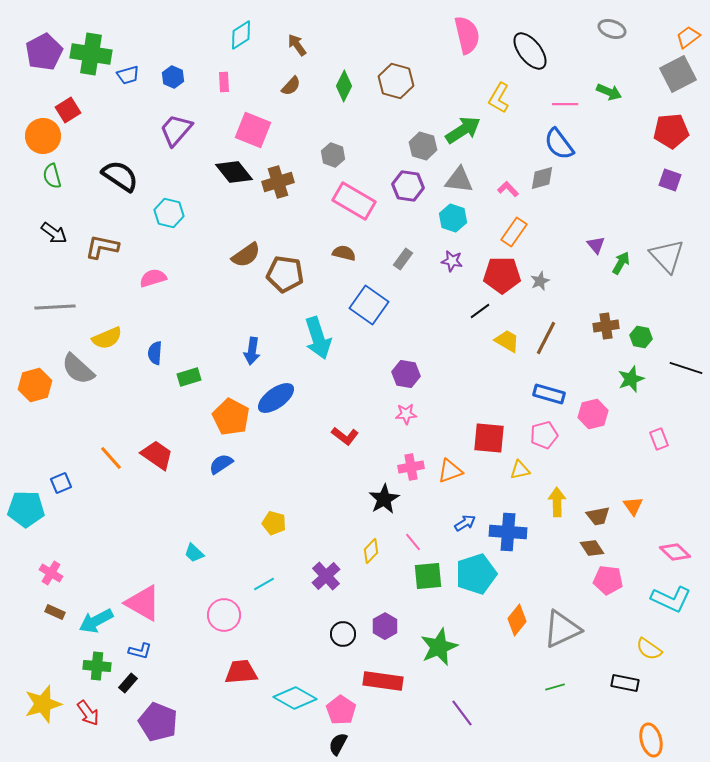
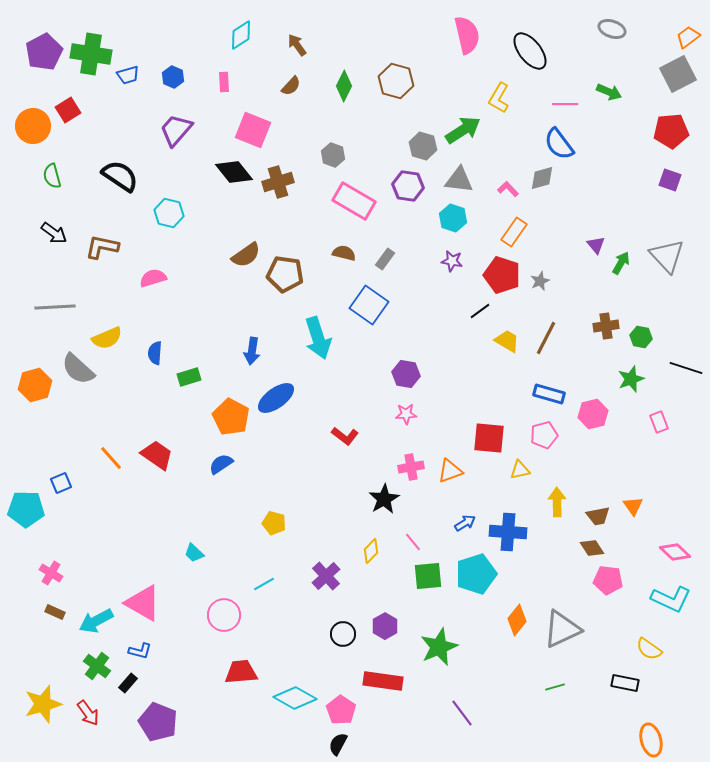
orange circle at (43, 136): moved 10 px left, 10 px up
gray rectangle at (403, 259): moved 18 px left
red pentagon at (502, 275): rotated 18 degrees clockwise
pink rectangle at (659, 439): moved 17 px up
green cross at (97, 666): rotated 32 degrees clockwise
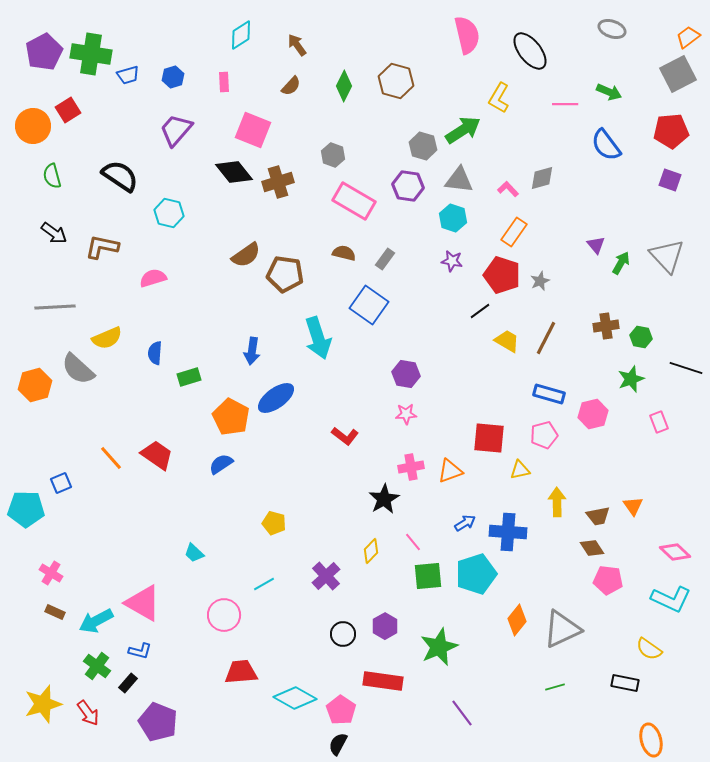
blue hexagon at (173, 77): rotated 20 degrees clockwise
blue semicircle at (559, 144): moved 47 px right, 1 px down
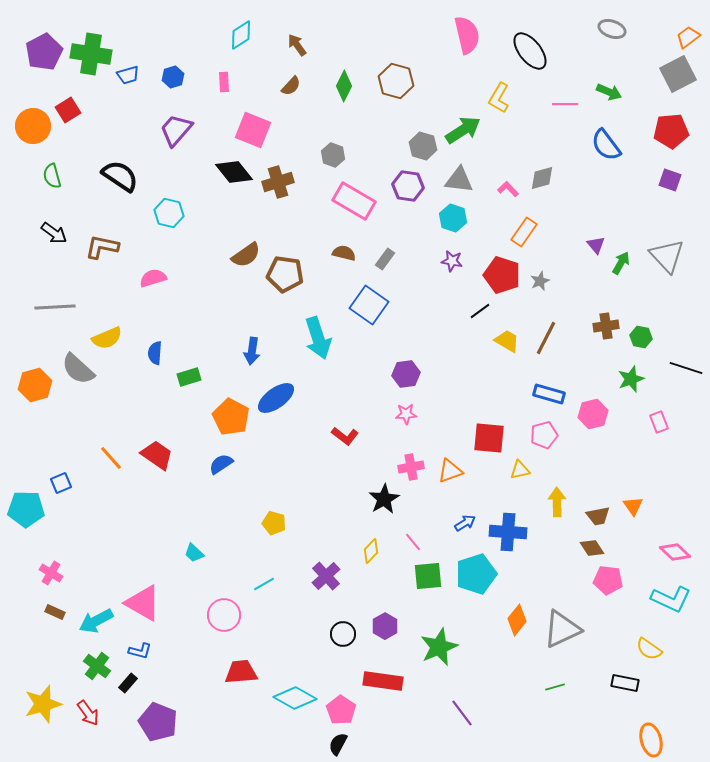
orange rectangle at (514, 232): moved 10 px right
purple hexagon at (406, 374): rotated 16 degrees counterclockwise
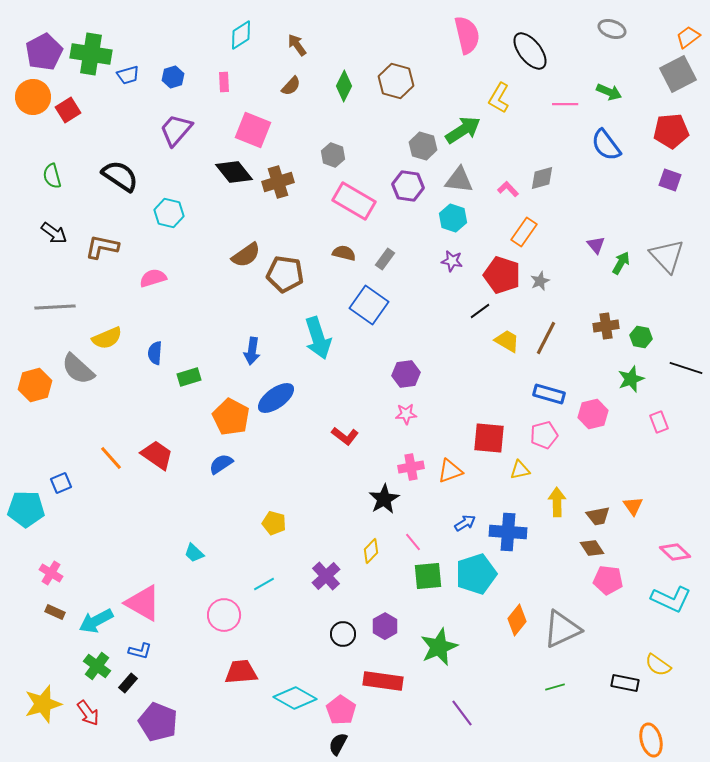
orange circle at (33, 126): moved 29 px up
yellow semicircle at (649, 649): moved 9 px right, 16 px down
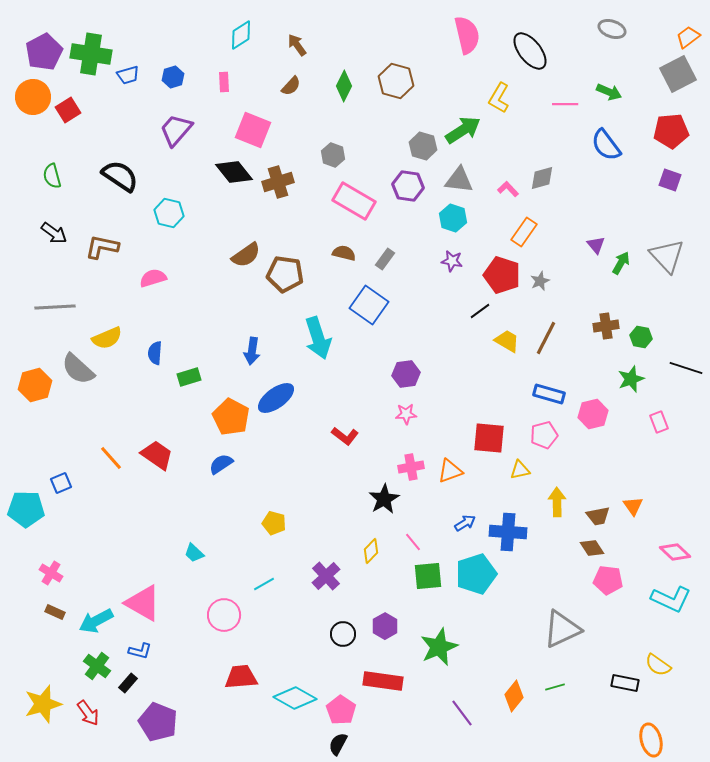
orange diamond at (517, 620): moved 3 px left, 76 px down
red trapezoid at (241, 672): moved 5 px down
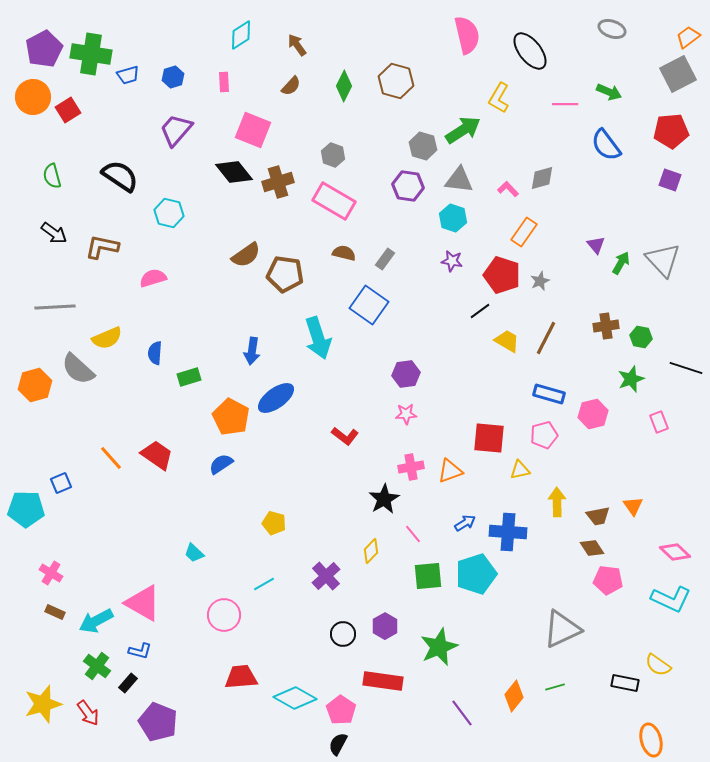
purple pentagon at (44, 52): moved 3 px up
pink rectangle at (354, 201): moved 20 px left
gray triangle at (667, 256): moved 4 px left, 4 px down
pink line at (413, 542): moved 8 px up
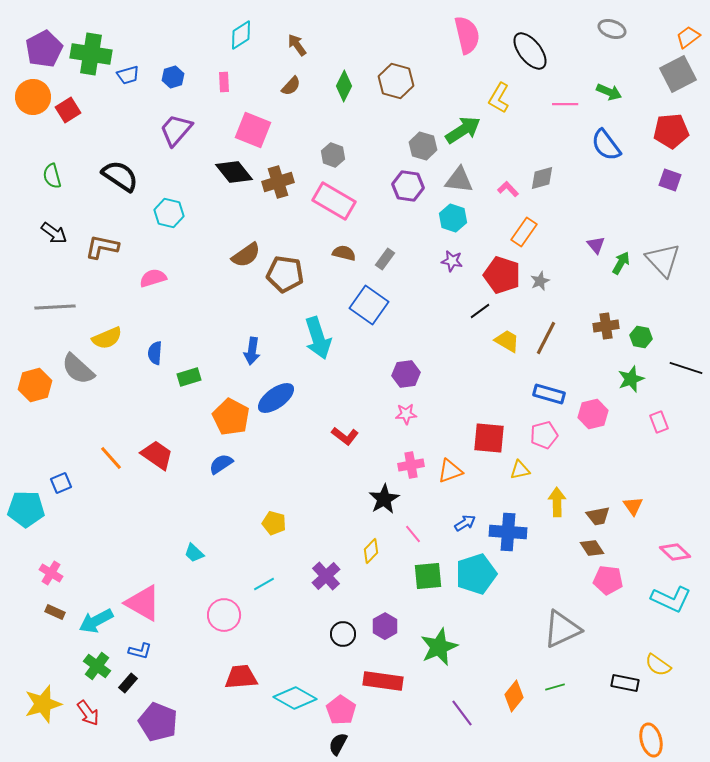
pink cross at (411, 467): moved 2 px up
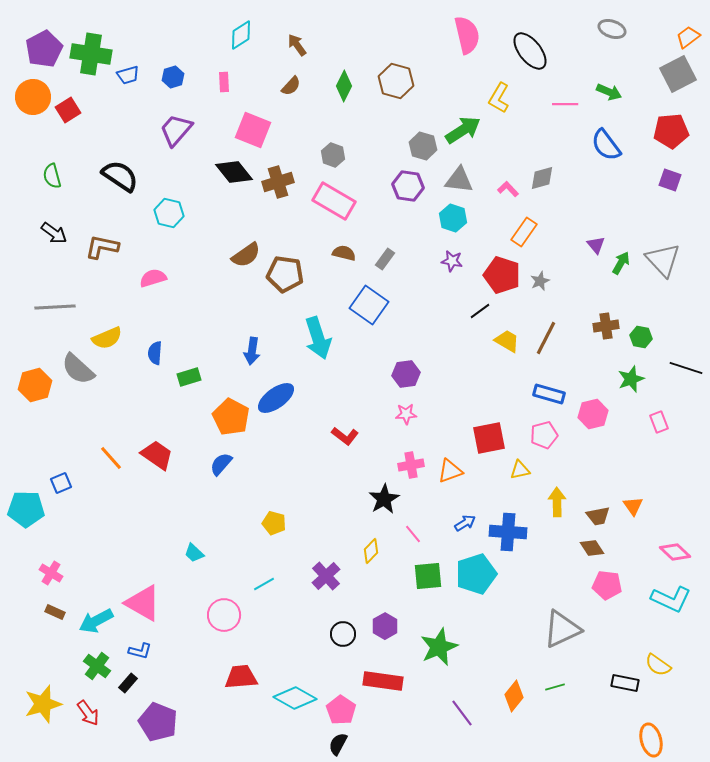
red square at (489, 438): rotated 16 degrees counterclockwise
blue semicircle at (221, 464): rotated 15 degrees counterclockwise
pink pentagon at (608, 580): moved 1 px left, 5 px down
